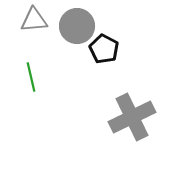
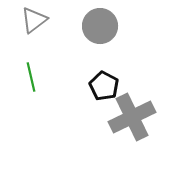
gray triangle: rotated 32 degrees counterclockwise
gray circle: moved 23 px right
black pentagon: moved 37 px down
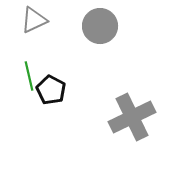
gray triangle: rotated 12 degrees clockwise
green line: moved 2 px left, 1 px up
black pentagon: moved 53 px left, 4 px down
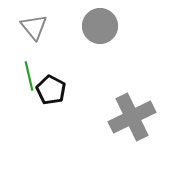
gray triangle: moved 7 px down; rotated 44 degrees counterclockwise
